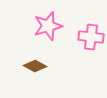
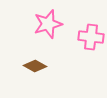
pink star: moved 2 px up
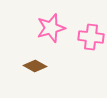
pink star: moved 3 px right, 4 px down
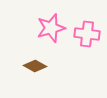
pink cross: moved 4 px left, 3 px up
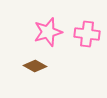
pink star: moved 3 px left, 4 px down
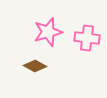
pink cross: moved 4 px down
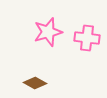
brown diamond: moved 17 px down
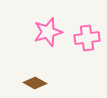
pink cross: rotated 15 degrees counterclockwise
